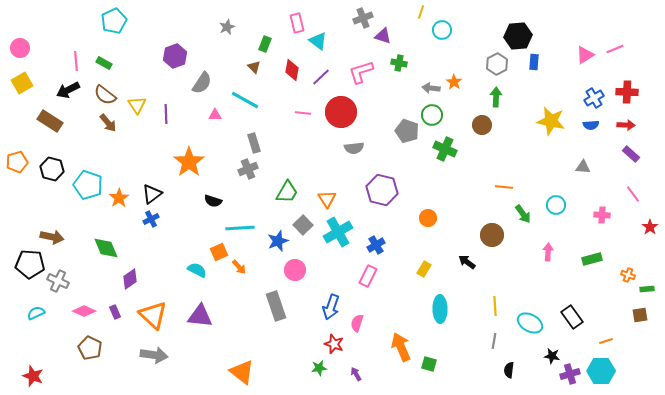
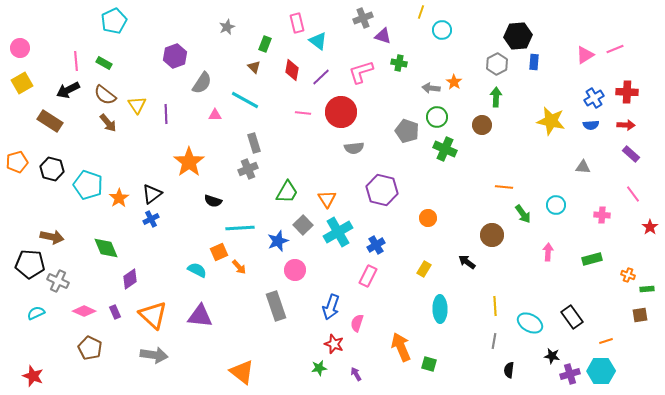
green circle at (432, 115): moved 5 px right, 2 px down
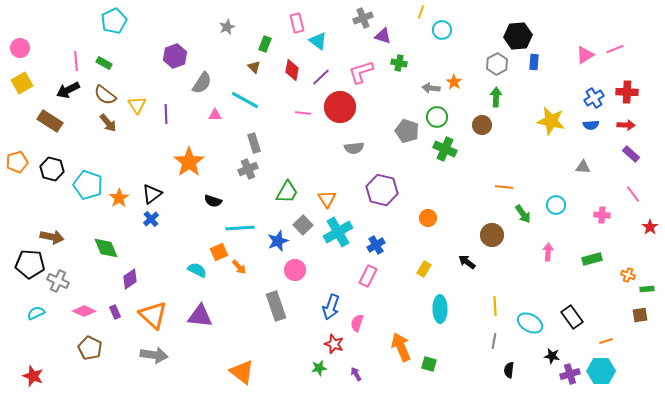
red circle at (341, 112): moved 1 px left, 5 px up
blue cross at (151, 219): rotated 14 degrees counterclockwise
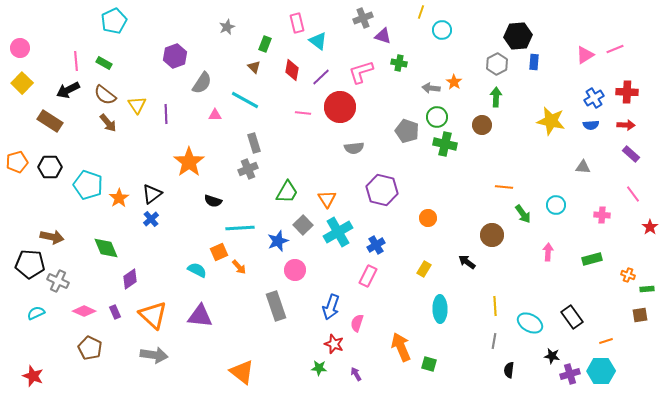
yellow square at (22, 83): rotated 15 degrees counterclockwise
green cross at (445, 149): moved 5 px up; rotated 10 degrees counterclockwise
black hexagon at (52, 169): moved 2 px left, 2 px up; rotated 15 degrees counterclockwise
green star at (319, 368): rotated 14 degrees clockwise
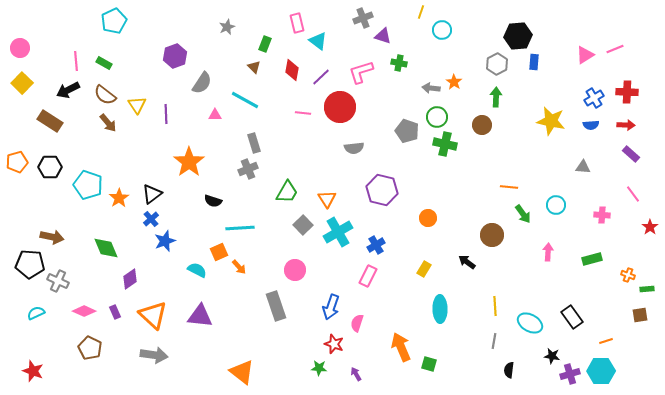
orange line at (504, 187): moved 5 px right
blue star at (278, 241): moved 113 px left
red star at (33, 376): moved 5 px up
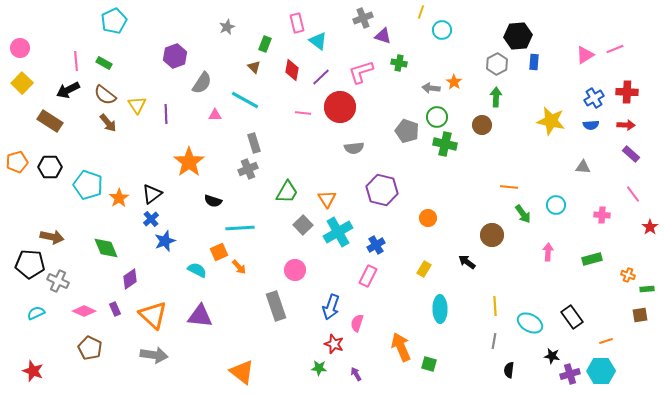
purple rectangle at (115, 312): moved 3 px up
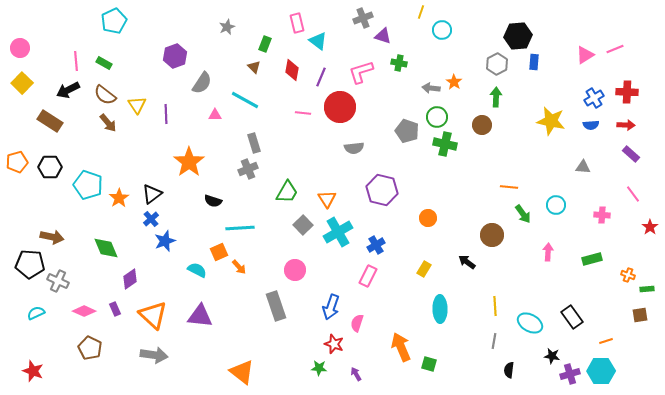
purple line at (321, 77): rotated 24 degrees counterclockwise
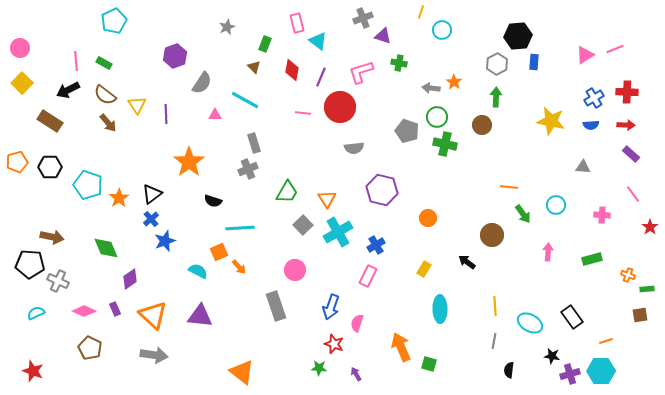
cyan semicircle at (197, 270): moved 1 px right, 1 px down
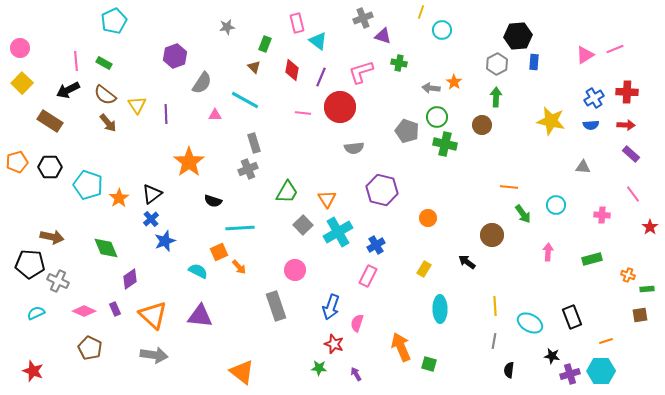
gray star at (227, 27): rotated 14 degrees clockwise
black rectangle at (572, 317): rotated 15 degrees clockwise
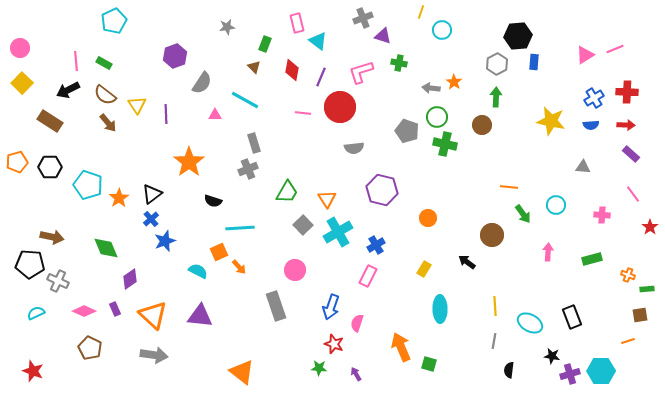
orange line at (606, 341): moved 22 px right
